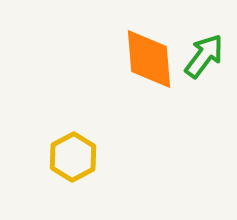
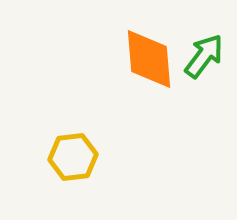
yellow hexagon: rotated 21 degrees clockwise
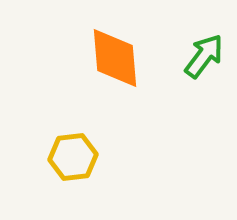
orange diamond: moved 34 px left, 1 px up
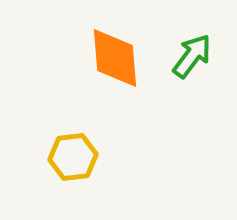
green arrow: moved 12 px left
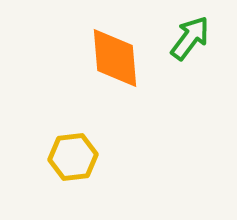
green arrow: moved 2 px left, 18 px up
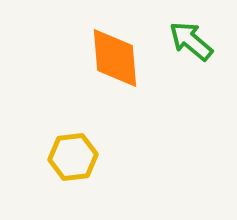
green arrow: moved 1 px right, 3 px down; rotated 87 degrees counterclockwise
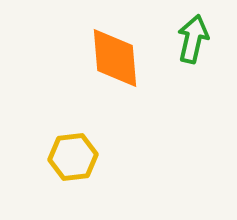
green arrow: moved 2 px right, 2 px up; rotated 63 degrees clockwise
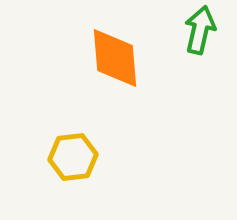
green arrow: moved 7 px right, 9 px up
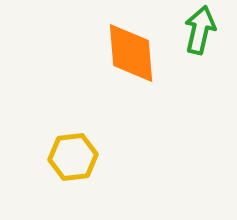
orange diamond: moved 16 px right, 5 px up
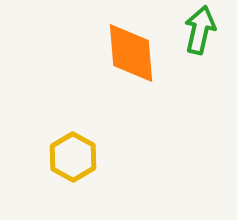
yellow hexagon: rotated 24 degrees counterclockwise
